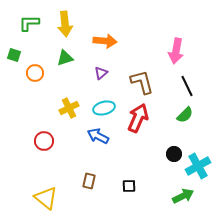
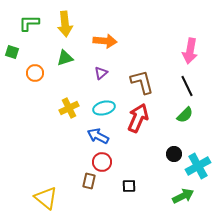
pink arrow: moved 14 px right
green square: moved 2 px left, 3 px up
red circle: moved 58 px right, 21 px down
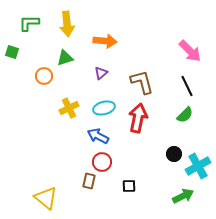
yellow arrow: moved 2 px right
pink arrow: rotated 55 degrees counterclockwise
orange circle: moved 9 px right, 3 px down
red arrow: rotated 12 degrees counterclockwise
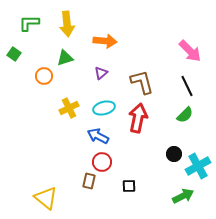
green square: moved 2 px right, 2 px down; rotated 16 degrees clockwise
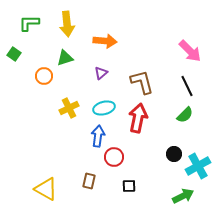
blue arrow: rotated 70 degrees clockwise
red circle: moved 12 px right, 5 px up
yellow triangle: moved 9 px up; rotated 10 degrees counterclockwise
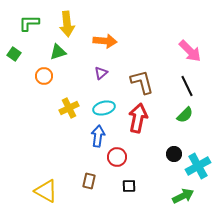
green triangle: moved 7 px left, 6 px up
red circle: moved 3 px right
yellow triangle: moved 2 px down
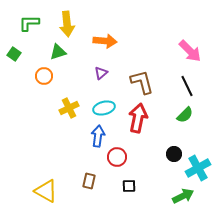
cyan cross: moved 2 px down
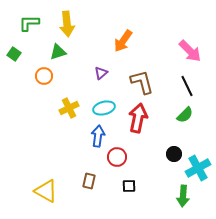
orange arrow: moved 18 px right; rotated 120 degrees clockwise
green arrow: rotated 120 degrees clockwise
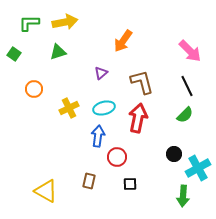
yellow arrow: moved 2 px left, 2 px up; rotated 95 degrees counterclockwise
orange circle: moved 10 px left, 13 px down
black square: moved 1 px right, 2 px up
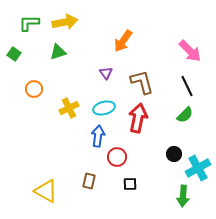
purple triangle: moved 5 px right; rotated 24 degrees counterclockwise
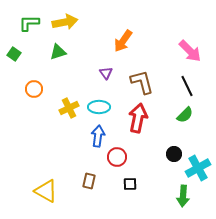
cyan ellipse: moved 5 px left, 1 px up; rotated 15 degrees clockwise
